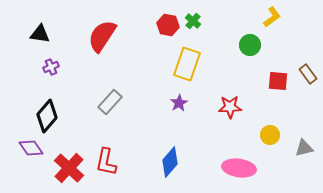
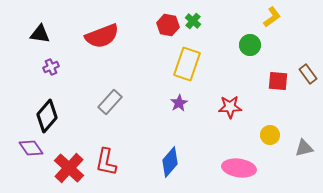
red semicircle: rotated 144 degrees counterclockwise
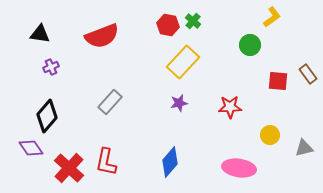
yellow rectangle: moved 4 px left, 2 px up; rotated 24 degrees clockwise
purple star: rotated 18 degrees clockwise
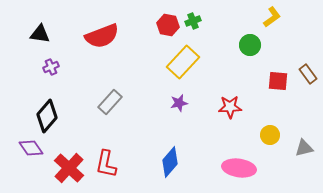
green cross: rotated 28 degrees clockwise
red L-shape: moved 2 px down
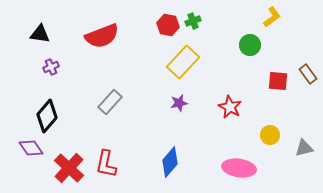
red star: rotated 30 degrees clockwise
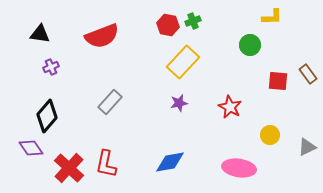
yellow L-shape: rotated 35 degrees clockwise
gray triangle: moved 3 px right, 1 px up; rotated 12 degrees counterclockwise
blue diamond: rotated 40 degrees clockwise
